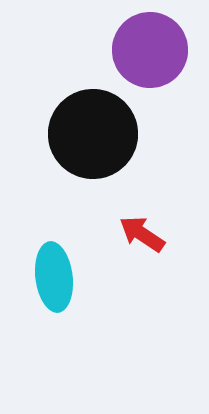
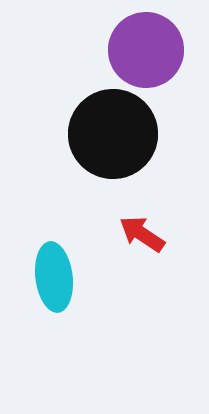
purple circle: moved 4 px left
black circle: moved 20 px right
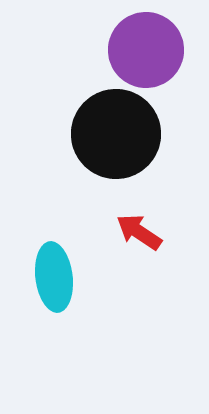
black circle: moved 3 px right
red arrow: moved 3 px left, 2 px up
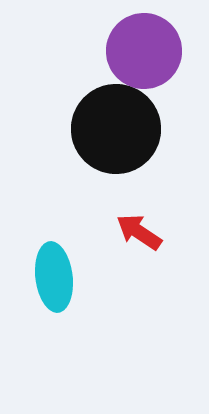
purple circle: moved 2 px left, 1 px down
black circle: moved 5 px up
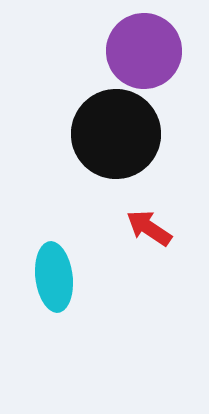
black circle: moved 5 px down
red arrow: moved 10 px right, 4 px up
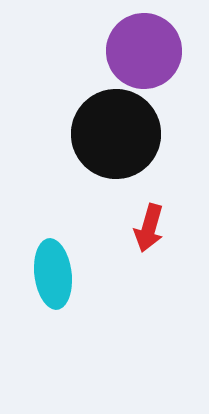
red arrow: rotated 108 degrees counterclockwise
cyan ellipse: moved 1 px left, 3 px up
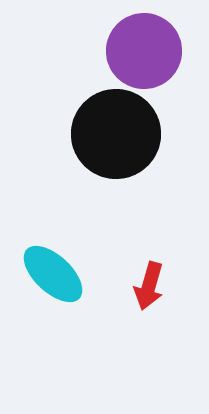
red arrow: moved 58 px down
cyan ellipse: rotated 40 degrees counterclockwise
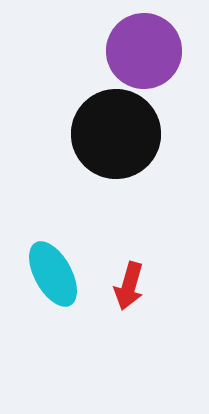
cyan ellipse: rotated 18 degrees clockwise
red arrow: moved 20 px left
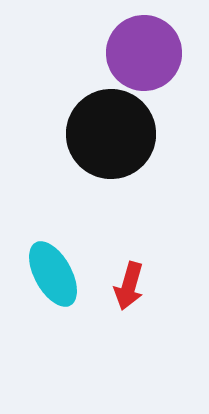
purple circle: moved 2 px down
black circle: moved 5 px left
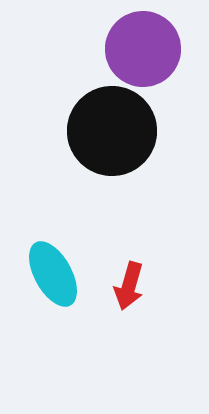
purple circle: moved 1 px left, 4 px up
black circle: moved 1 px right, 3 px up
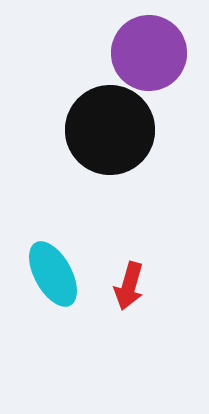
purple circle: moved 6 px right, 4 px down
black circle: moved 2 px left, 1 px up
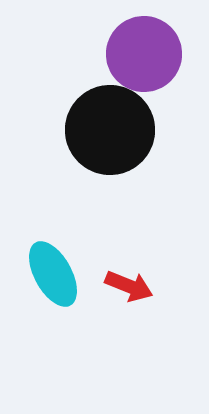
purple circle: moved 5 px left, 1 px down
red arrow: rotated 84 degrees counterclockwise
